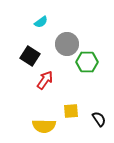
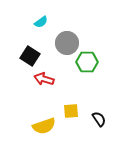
gray circle: moved 1 px up
red arrow: moved 1 px left, 1 px up; rotated 108 degrees counterclockwise
yellow semicircle: rotated 20 degrees counterclockwise
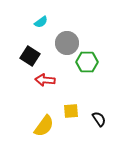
red arrow: moved 1 px right, 1 px down; rotated 12 degrees counterclockwise
yellow semicircle: rotated 35 degrees counterclockwise
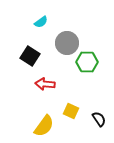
red arrow: moved 4 px down
yellow square: rotated 28 degrees clockwise
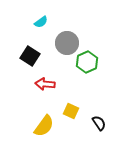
green hexagon: rotated 25 degrees counterclockwise
black semicircle: moved 4 px down
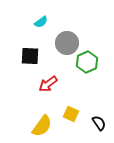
black square: rotated 30 degrees counterclockwise
red arrow: moved 3 px right; rotated 42 degrees counterclockwise
yellow square: moved 3 px down
yellow semicircle: moved 2 px left
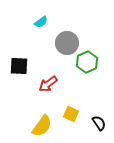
black square: moved 11 px left, 10 px down
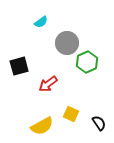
black square: rotated 18 degrees counterclockwise
yellow semicircle: rotated 25 degrees clockwise
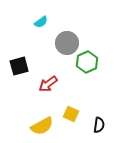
black semicircle: moved 2 px down; rotated 42 degrees clockwise
